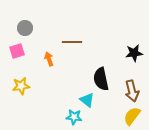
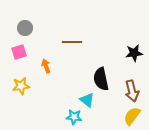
pink square: moved 2 px right, 1 px down
orange arrow: moved 3 px left, 7 px down
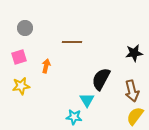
pink square: moved 5 px down
orange arrow: rotated 32 degrees clockwise
black semicircle: rotated 40 degrees clockwise
cyan triangle: rotated 21 degrees clockwise
yellow semicircle: moved 3 px right
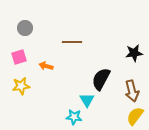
orange arrow: rotated 88 degrees counterclockwise
